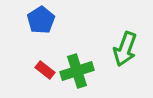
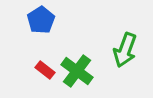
green arrow: moved 1 px down
green cross: rotated 36 degrees counterclockwise
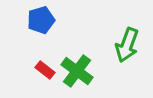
blue pentagon: rotated 16 degrees clockwise
green arrow: moved 2 px right, 5 px up
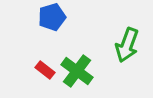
blue pentagon: moved 11 px right, 3 px up
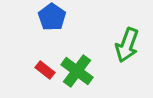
blue pentagon: rotated 20 degrees counterclockwise
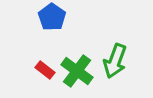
green arrow: moved 12 px left, 16 px down
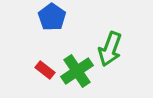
green arrow: moved 5 px left, 12 px up
green cross: rotated 20 degrees clockwise
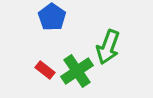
green arrow: moved 2 px left, 2 px up
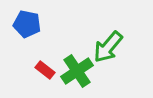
blue pentagon: moved 25 px left, 7 px down; rotated 24 degrees counterclockwise
green arrow: rotated 20 degrees clockwise
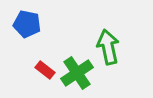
green arrow: rotated 128 degrees clockwise
green cross: moved 2 px down
